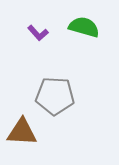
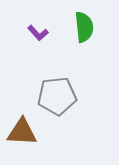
green semicircle: rotated 68 degrees clockwise
gray pentagon: moved 2 px right; rotated 9 degrees counterclockwise
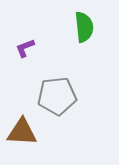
purple L-shape: moved 13 px left, 15 px down; rotated 110 degrees clockwise
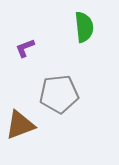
gray pentagon: moved 2 px right, 2 px up
brown triangle: moved 2 px left, 7 px up; rotated 24 degrees counterclockwise
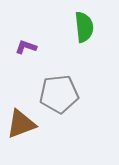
purple L-shape: moved 1 px right, 1 px up; rotated 40 degrees clockwise
brown triangle: moved 1 px right, 1 px up
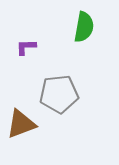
green semicircle: rotated 16 degrees clockwise
purple L-shape: rotated 20 degrees counterclockwise
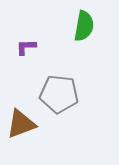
green semicircle: moved 1 px up
gray pentagon: rotated 12 degrees clockwise
